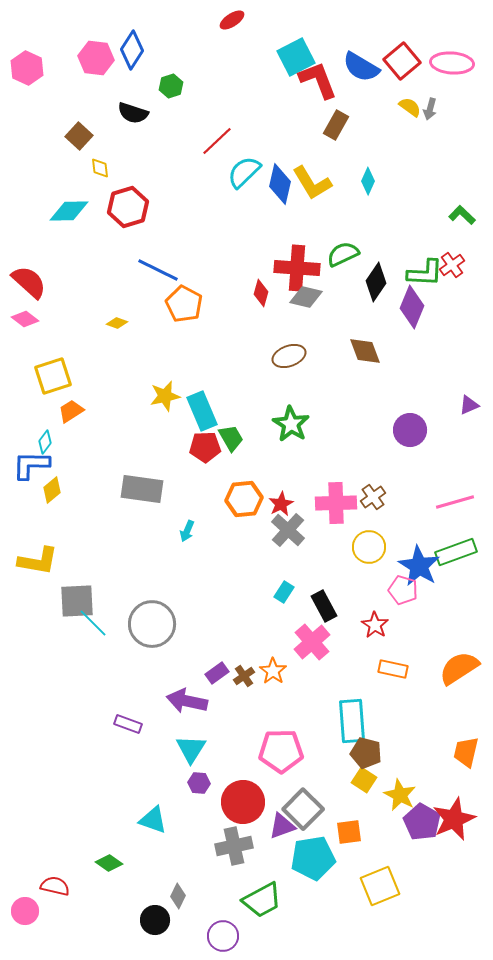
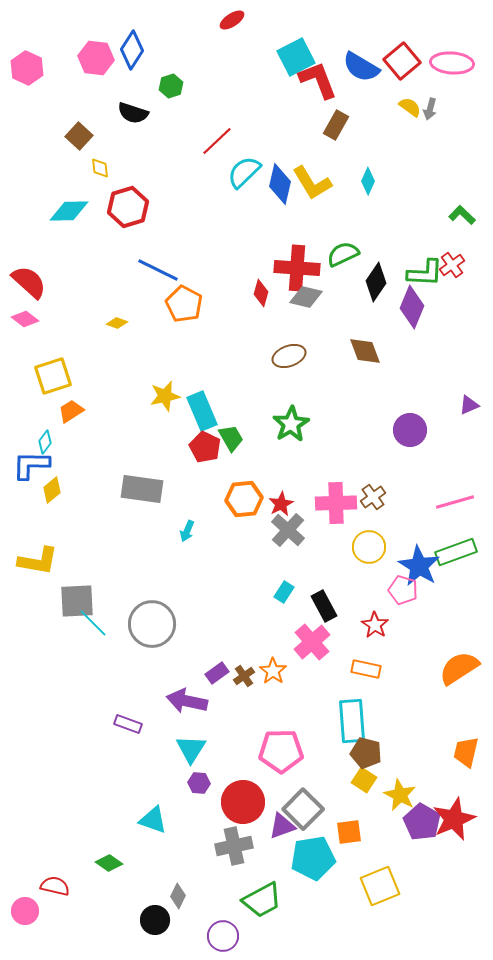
green star at (291, 424): rotated 9 degrees clockwise
red pentagon at (205, 447): rotated 28 degrees clockwise
orange rectangle at (393, 669): moved 27 px left
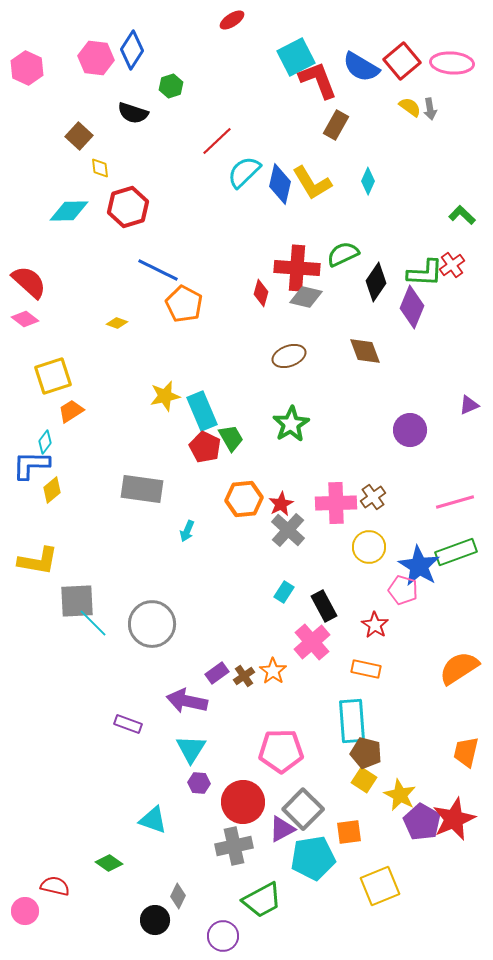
gray arrow at (430, 109): rotated 25 degrees counterclockwise
purple triangle at (282, 826): moved 3 px down; rotated 8 degrees counterclockwise
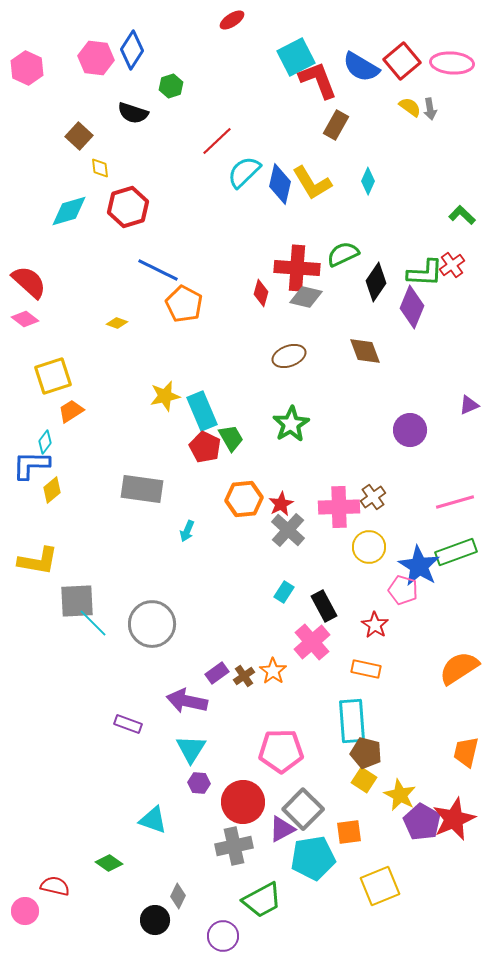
cyan diamond at (69, 211): rotated 15 degrees counterclockwise
pink cross at (336, 503): moved 3 px right, 4 px down
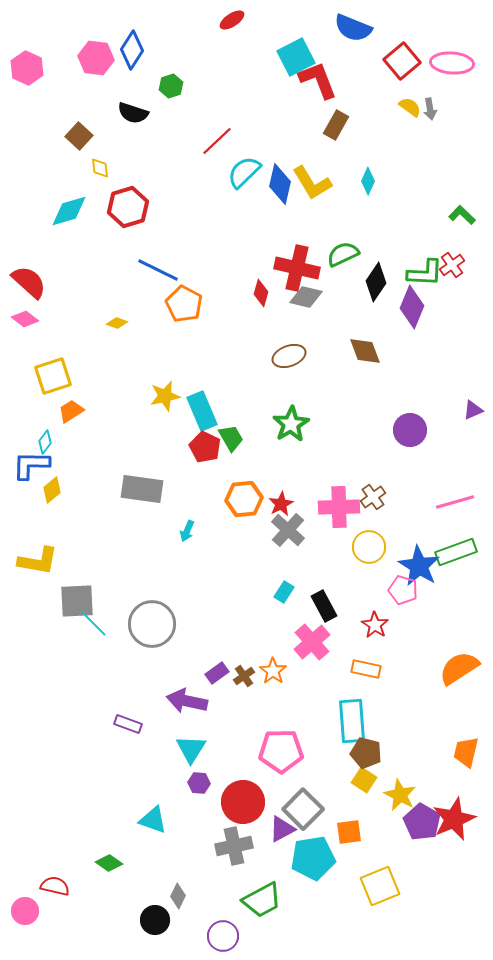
blue semicircle at (361, 67): moved 8 px left, 39 px up; rotated 9 degrees counterclockwise
red cross at (297, 268): rotated 9 degrees clockwise
purple triangle at (469, 405): moved 4 px right, 5 px down
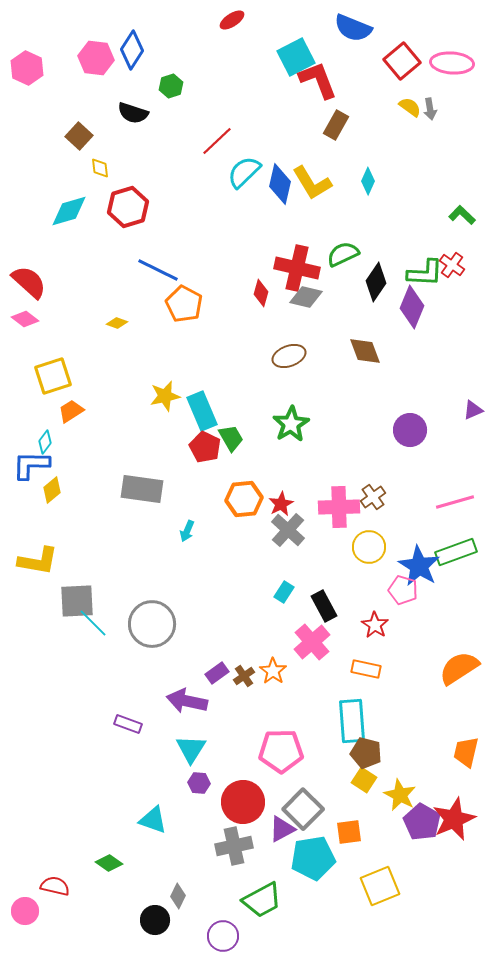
red cross at (452, 265): rotated 20 degrees counterclockwise
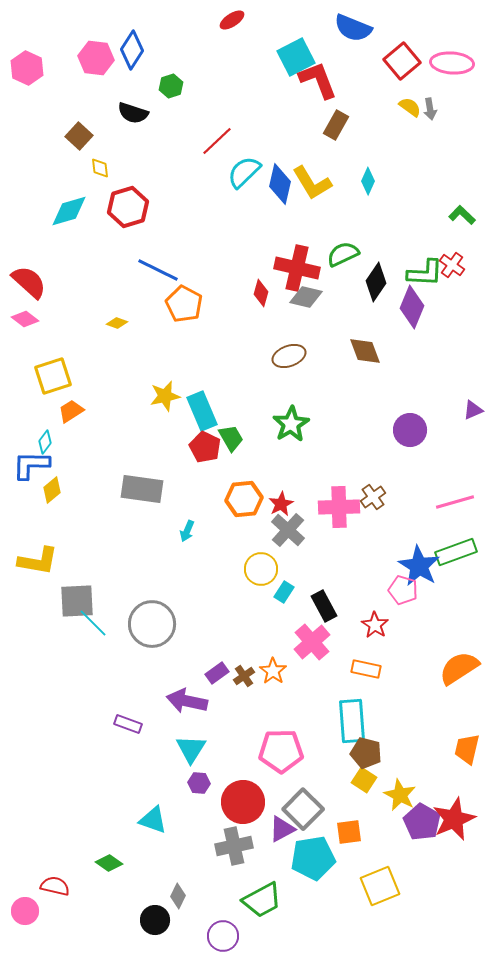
yellow circle at (369, 547): moved 108 px left, 22 px down
orange trapezoid at (466, 752): moved 1 px right, 3 px up
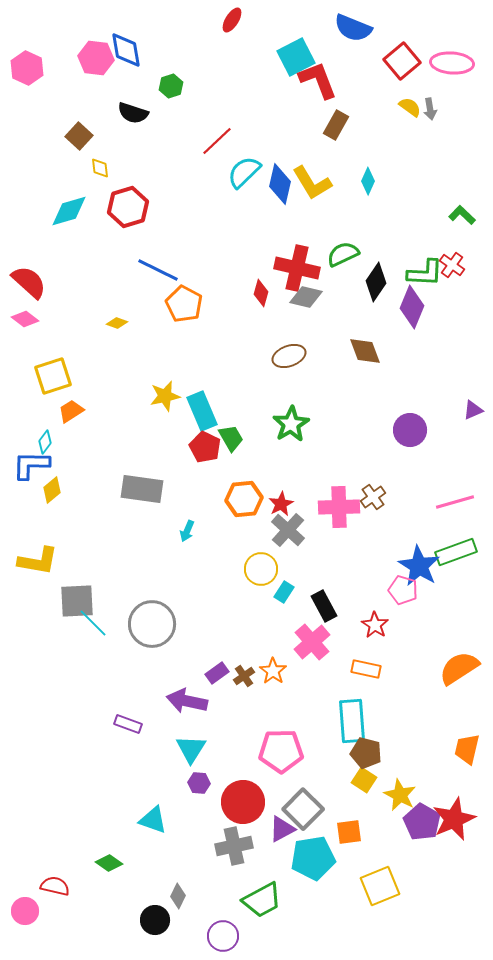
red ellipse at (232, 20): rotated 25 degrees counterclockwise
blue diamond at (132, 50): moved 6 px left; rotated 42 degrees counterclockwise
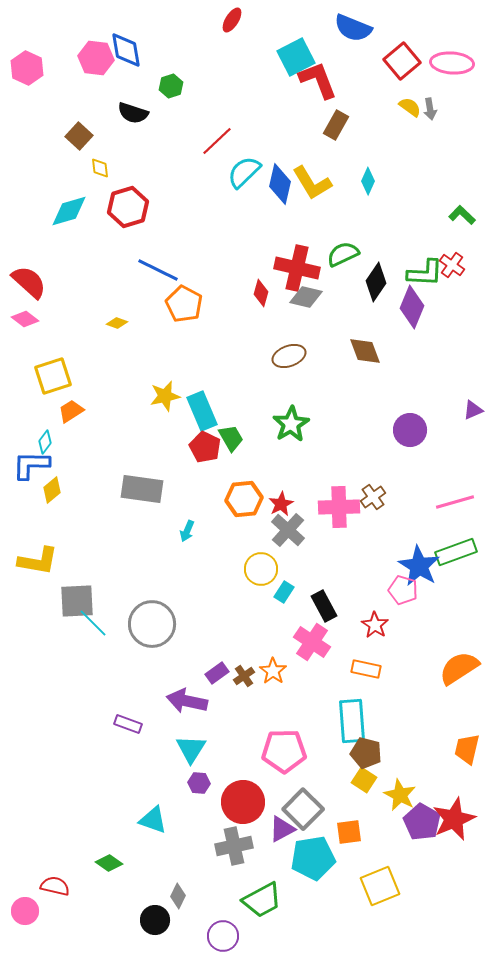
pink cross at (312, 642): rotated 15 degrees counterclockwise
pink pentagon at (281, 751): moved 3 px right
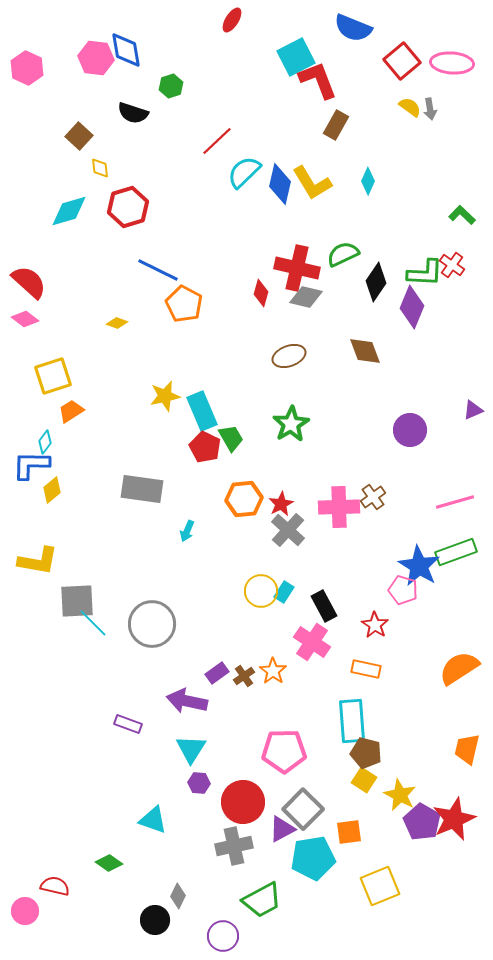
yellow circle at (261, 569): moved 22 px down
